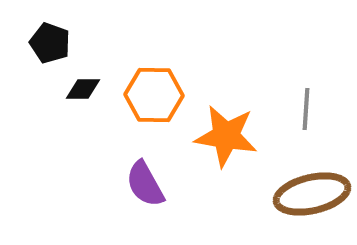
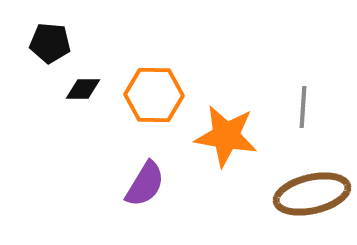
black pentagon: rotated 15 degrees counterclockwise
gray line: moved 3 px left, 2 px up
purple semicircle: rotated 120 degrees counterclockwise
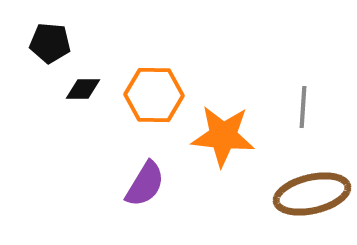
orange star: moved 3 px left; rotated 4 degrees counterclockwise
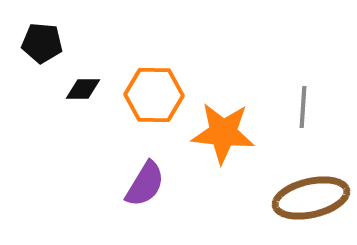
black pentagon: moved 8 px left
orange star: moved 3 px up
brown ellipse: moved 1 px left, 4 px down
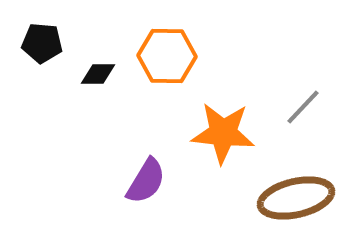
black diamond: moved 15 px right, 15 px up
orange hexagon: moved 13 px right, 39 px up
gray line: rotated 39 degrees clockwise
purple semicircle: moved 1 px right, 3 px up
brown ellipse: moved 15 px left
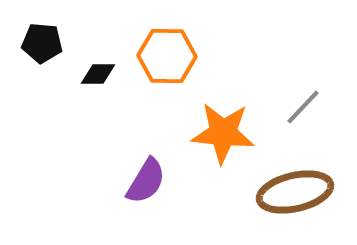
brown ellipse: moved 1 px left, 6 px up
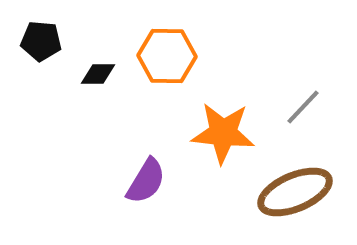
black pentagon: moved 1 px left, 2 px up
brown ellipse: rotated 10 degrees counterclockwise
